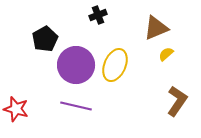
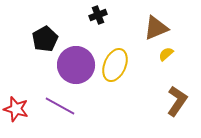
purple line: moved 16 px left; rotated 16 degrees clockwise
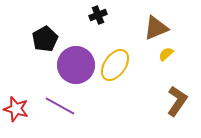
yellow ellipse: rotated 12 degrees clockwise
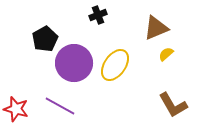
purple circle: moved 2 px left, 2 px up
brown L-shape: moved 4 px left, 4 px down; rotated 116 degrees clockwise
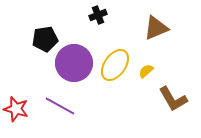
black pentagon: rotated 20 degrees clockwise
yellow semicircle: moved 20 px left, 17 px down
brown L-shape: moved 6 px up
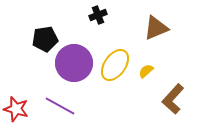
brown L-shape: rotated 72 degrees clockwise
